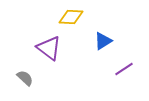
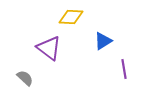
purple line: rotated 66 degrees counterclockwise
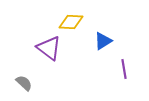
yellow diamond: moved 5 px down
gray semicircle: moved 1 px left, 5 px down
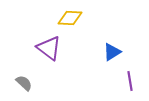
yellow diamond: moved 1 px left, 4 px up
blue triangle: moved 9 px right, 11 px down
purple line: moved 6 px right, 12 px down
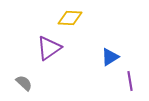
purple triangle: rotated 48 degrees clockwise
blue triangle: moved 2 px left, 5 px down
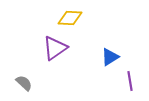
purple triangle: moved 6 px right
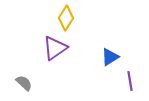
yellow diamond: moved 4 px left; rotated 60 degrees counterclockwise
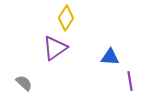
blue triangle: rotated 36 degrees clockwise
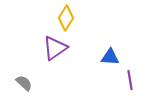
purple line: moved 1 px up
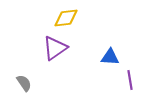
yellow diamond: rotated 50 degrees clockwise
gray semicircle: rotated 12 degrees clockwise
